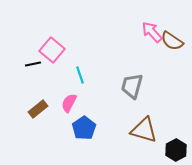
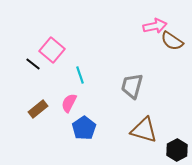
pink arrow: moved 3 px right, 6 px up; rotated 120 degrees clockwise
black line: rotated 49 degrees clockwise
black hexagon: moved 1 px right
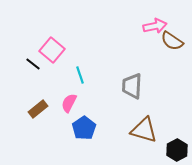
gray trapezoid: rotated 12 degrees counterclockwise
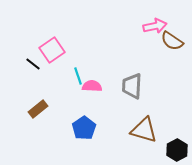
pink square: rotated 15 degrees clockwise
cyan line: moved 2 px left, 1 px down
pink semicircle: moved 23 px right, 17 px up; rotated 66 degrees clockwise
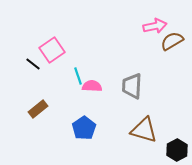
brown semicircle: rotated 115 degrees clockwise
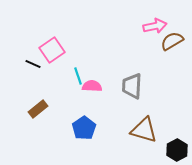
black line: rotated 14 degrees counterclockwise
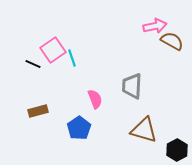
brown semicircle: rotated 60 degrees clockwise
pink square: moved 1 px right
cyan line: moved 6 px left, 18 px up
pink semicircle: moved 3 px right, 13 px down; rotated 66 degrees clockwise
brown rectangle: moved 2 px down; rotated 24 degrees clockwise
blue pentagon: moved 5 px left
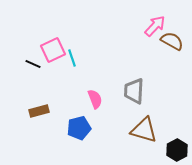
pink arrow: rotated 35 degrees counterclockwise
pink square: rotated 10 degrees clockwise
gray trapezoid: moved 2 px right, 5 px down
brown rectangle: moved 1 px right
blue pentagon: rotated 20 degrees clockwise
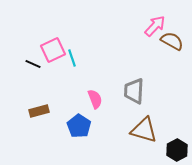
blue pentagon: moved 2 px up; rotated 25 degrees counterclockwise
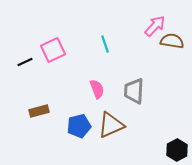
brown semicircle: rotated 20 degrees counterclockwise
cyan line: moved 33 px right, 14 px up
black line: moved 8 px left, 2 px up; rotated 49 degrees counterclockwise
pink semicircle: moved 2 px right, 10 px up
blue pentagon: rotated 25 degrees clockwise
brown triangle: moved 33 px left, 5 px up; rotated 40 degrees counterclockwise
